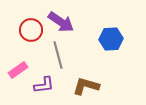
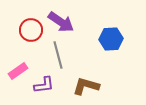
pink rectangle: moved 1 px down
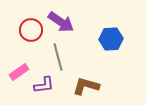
gray line: moved 2 px down
pink rectangle: moved 1 px right, 1 px down
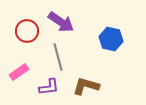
red circle: moved 4 px left, 1 px down
blue hexagon: rotated 15 degrees clockwise
purple L-shape: moved 5 px right, 2 px down
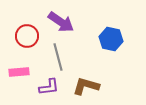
red circle: moved 5 px down
pink rectangle: rotated 30 degrees clockwise
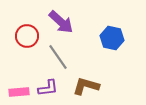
purple arrow: rotated 8 degrees clockwise
blue hexagon: moved 1 px right, 1 px up
gray line: rotated 20 degrees counterclockwise
pink rectangle: moved 20 px down
purple L-shape: moved 1 px left, 1 px down
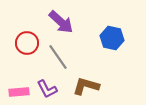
red circle: moved 7 px down
purple L-shape: moved 1 px left, 1 px down; rotated 70 degrees clockwise
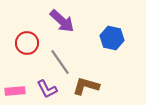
purple arrow: moved 1 px right, 1 px up
gray line: moved 2 px right, 5 px down
pink rectangle: moved 4 px left, 1 px up
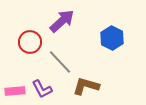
purple arrow: rotated 84 degrees counterclockwise
blue hexagon: rotated 15 degrees clockwise
red circle: moved 3 px right, 1 px up
gray line: rotated 8 degrees counterclockwise
purple L-shape: moved 5 px left
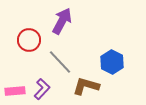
purple arrow: rotated 20 degrees counterclockwise
blue hexagon: moved 24 px down
red circle: moved 1 px left, 2 px up
purple L-shape: rotated 110 degrees counterclockwise
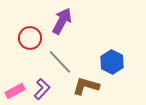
red circle: moved 1 px right, 2 px up
pink rectangle: rotated 24 degrees counterclockwise
